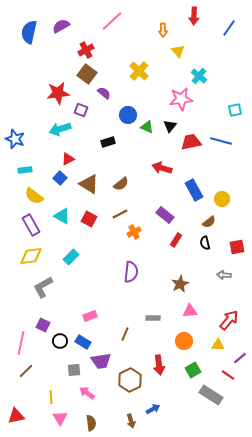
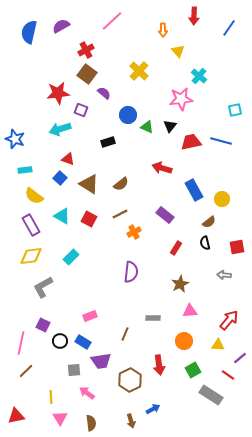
red triangle at (68, 159): rotated 48 degrees clockwise
red rectangle at (176, 240): moved 8 px down
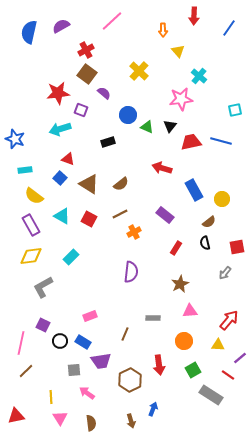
gray arrow at (224, 275): moved 1 px right, 2 px up; rotated 56 degrees counterclockwise
blue arrow at (153, 409): rotated 40 degrees counterclockwise
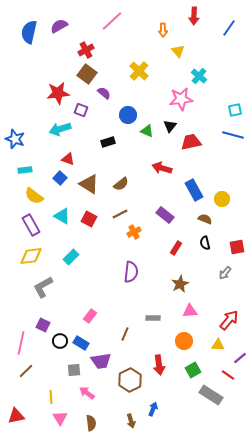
purple semicircle at (61, 26): moved 2 px left
green triangle at (147, 127): moved 4 px down
blue line at (221, 141): moved 12 px right, 6 px up
brown semicircle at (209, 222): moved 4 px left, 3 px up; rotated 120 degrees counterclockwise
pink rectangle at (90, 316): rotated 32 degrees counterclockwise
blue rectangle at (83, 342): moved 2 px left, 1 px down
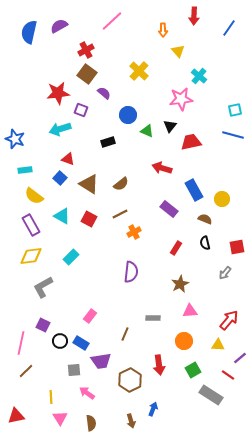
purple rectangle at (165, 215): moved 4 px right, 6 px up
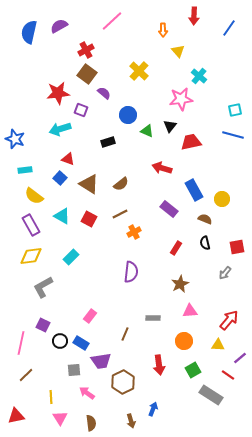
brown line at (26, 371): moved 4 px down
brown hexagon at (130, 380): moved 7 px left, 2 px down
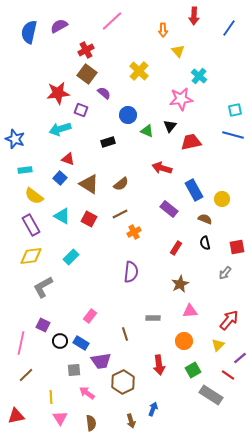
brown line at (125, 334): rotated 40 degrees counterclockwise
yellow triangle at (218, 345): rotated 48 degrees counterclockwise
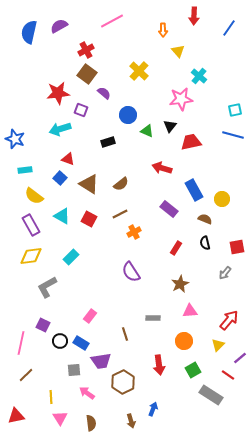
pink line at (112, 21): rotated 15 degrees clockwise
purple semicircle at (131, 272): rotated 140 degrees clockwise
gray L-shape at (43, 287): moved 4 px right
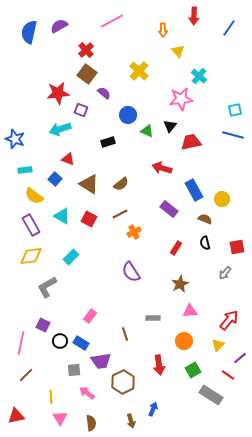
red cross at (86, 50): rotated 14 degrees counterclockwise
blue square at (60, 178): moved 5 px left, 1 px down
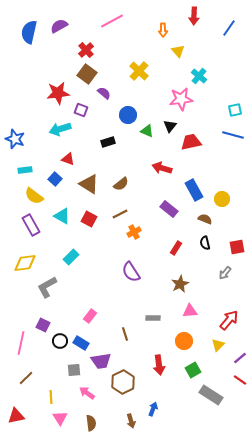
yellow diamond at (31, 256): moved 6 px left, 7 px down
brown line at (26, 375): moved 3 px down
red line at (228, 375): moved 12 px right, 5 px down
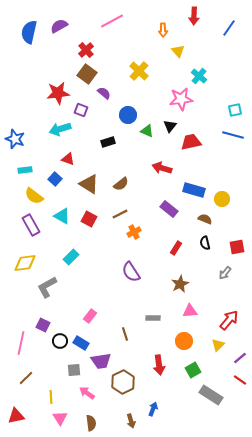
blue rectangle at (194, 190): rotated 45 degrees counterclockwise
